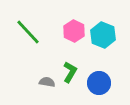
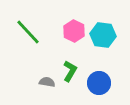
cyan hexagon: rotated 15 degrees counterclockwise
green L-shape: moved 1 px up
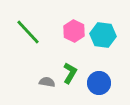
green L-shape: moved 2 px down
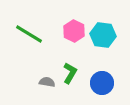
green line: moved 1 px right, 2 px down; rotated 16 degrees counterclockwise
blue circle: moved 3 px right
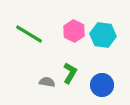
blue circle: moved 2 px down
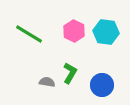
cyan hexagon: moved 3 px right, 3 px up
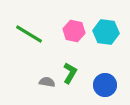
pink hexagon: rotated 15 degrees counterclockwise
blue circle: moved 3 px right
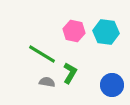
green line: moved 13 px right, 20 px down
blue circle: moved 7 px right
